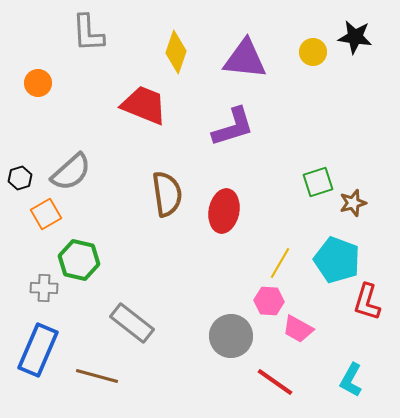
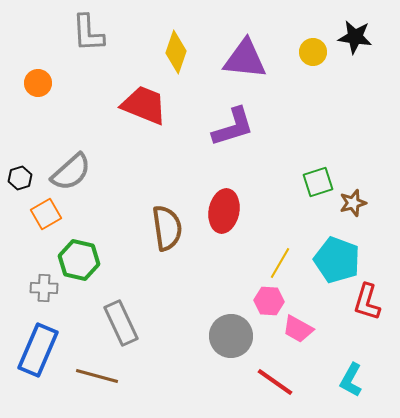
brown semicircle: moved 34 px down
gray rectangle: moved 11 px left; rotated 27 degrees clockwise
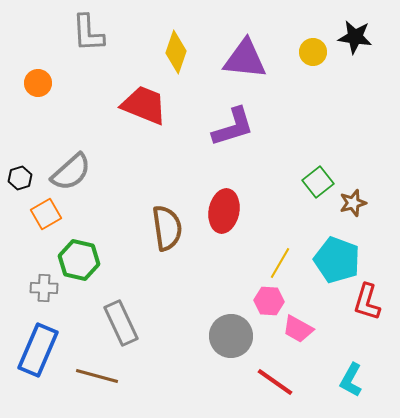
green square: rotated 20 degrees counterclockwise
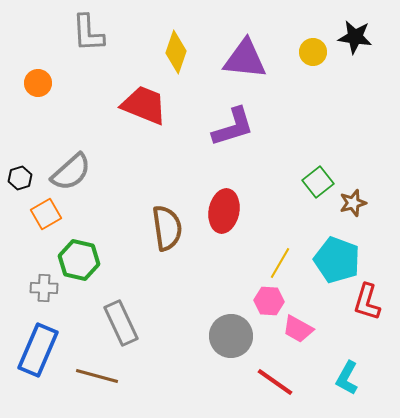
cyan L-shape: moved 4 px left, 2 px up
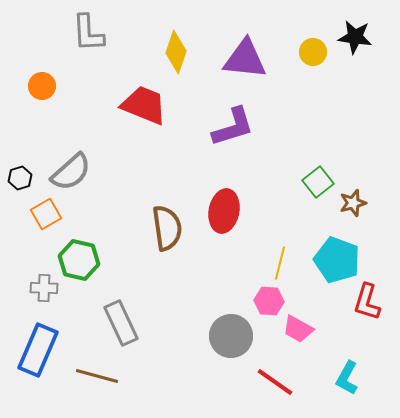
orange circle: moved 4 px right, 3 px down
yellow line: rotated 16 degrees counterclockwise
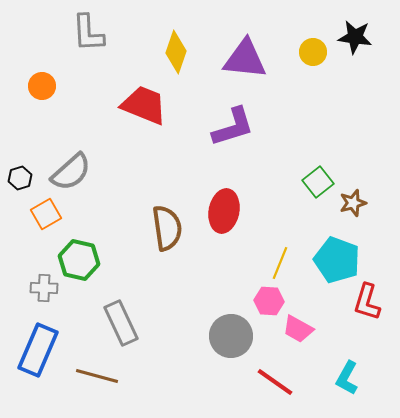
yellow line: rotated 8 degrees clockwise
